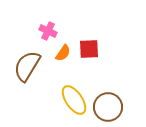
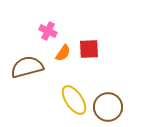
brown semicircle: moved 1 px down; rotated 44 degrees clockwise
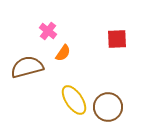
pink cross: rotated 12 degrees clockwise
red square: moved 28 px right, 10 px up
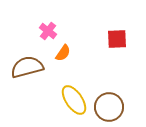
brown circle: moved 1 px right
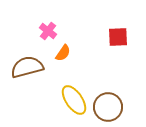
red square: moved 1 px right, 2 px up
brown circle: moved 1 px left
